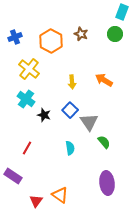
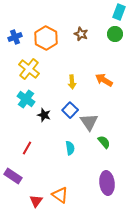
cyan rectangle: moved 3 px left
orange hexagon: moved 5 px left, 3 px up
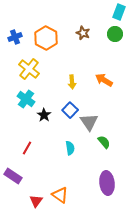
brown star: moved 2 px right, 1 px up
black star: rotated 16 degrees clockwise
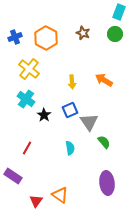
blue square: rotated 21 degrees clockwise
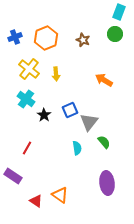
brown star: moved 7 px down
orange hexagon: rotated 10 degrees clockwise
yellow arrow: moved 16 px left, 8 px up
gray triangle: rotated 12 degrees clockwise
cyan semicircle: moved 7 px right
red triangle: rotated 32 degrees counterclockwise
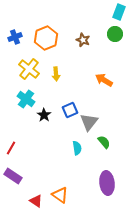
red line: moved 16 px left
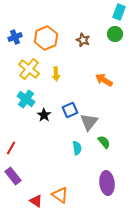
purple rectangle: rotated 18 degrees clockwise
